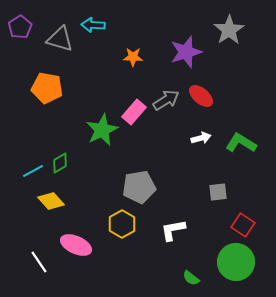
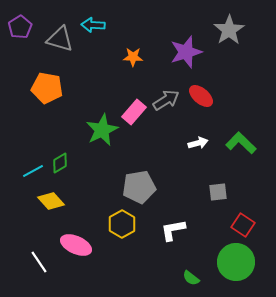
white arrow: moved 3 px left, 5 px down
green L-shape: rotated 12 degrees clockwise
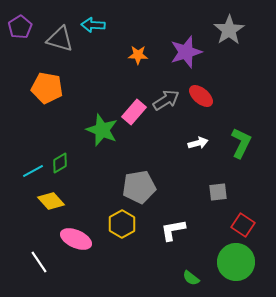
orange star: moved 5 px right, 2 px up
green star: rotated 24 degrees counterclockwise
green L-shape: rotated 72 degrees clockwise
pink ellipse: moved 6 px up
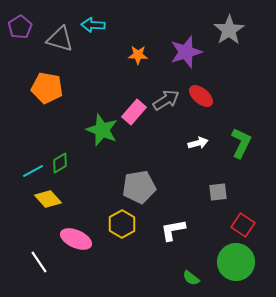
yellow diamond: moved 3 px left, 2 px up
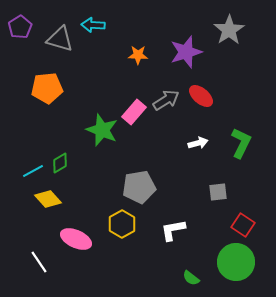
orange pentagon: rotated 16 degrees counterclockwise
